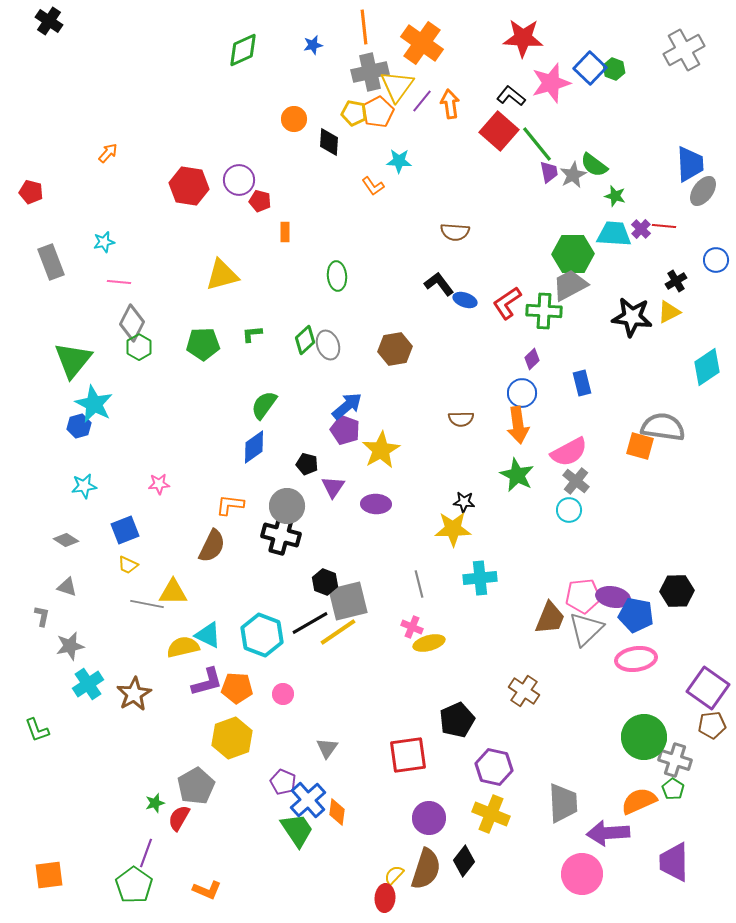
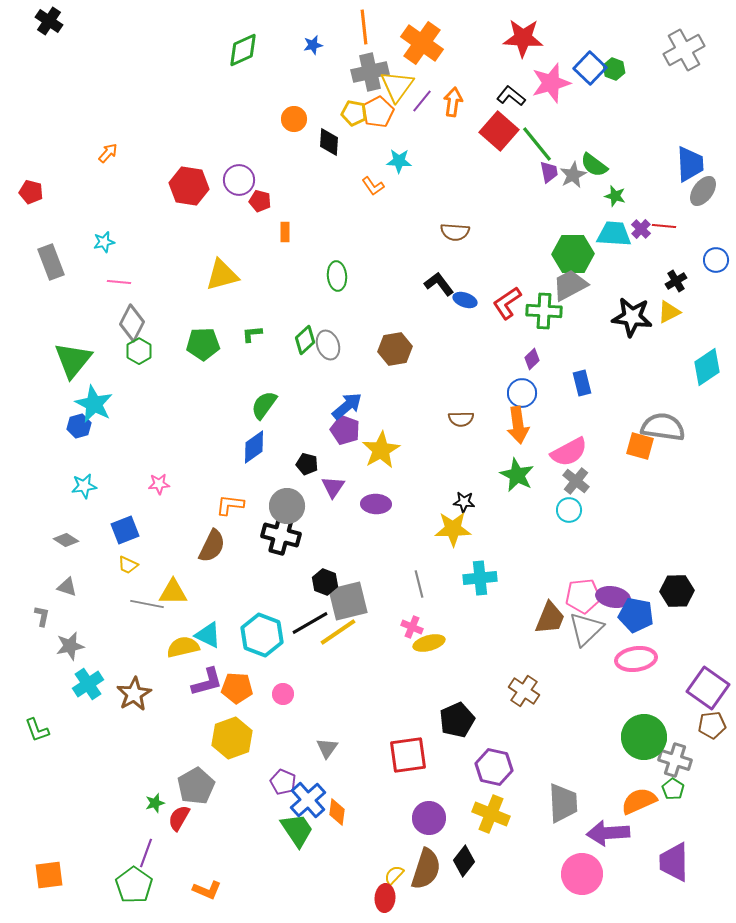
orange arrow at (450, 104): moved 3 px right, 2 px up; rotated 16 degrees clockwise
green hexagon at (139, 347): moved 4 px down
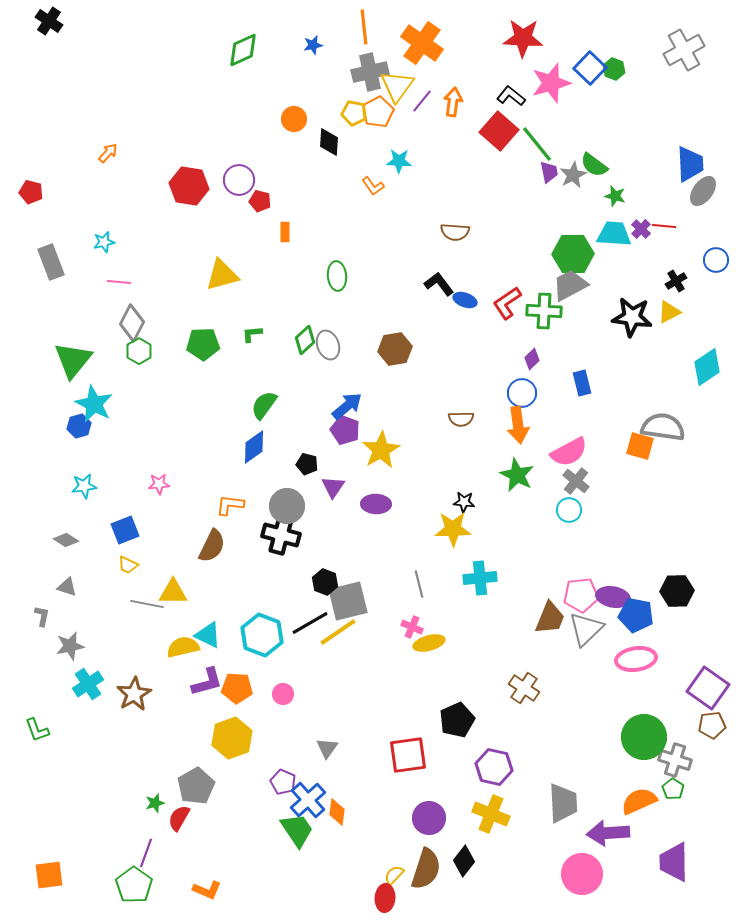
pink pentagon at (583, 596): moved 2 px left, 1 px up
brown cross at (524, 691): moved 3 px up
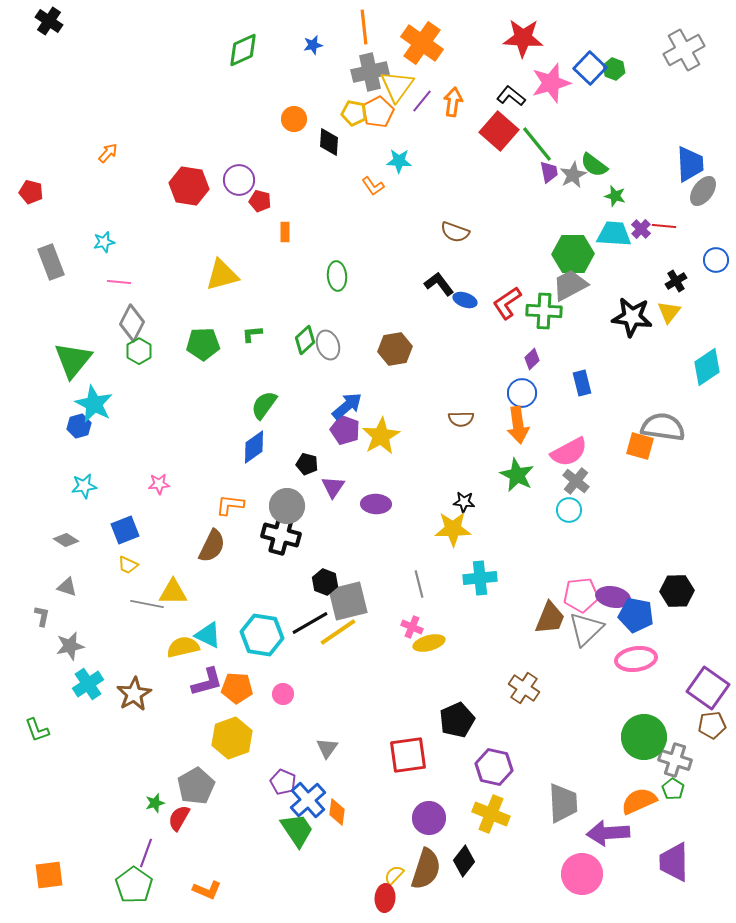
brown semicircle at (455, 232): rotated 16 degrees clockwise
yellow triangle at (669, 312): rotated 25 degrees counterclockwise
yellow star at (381, 450): moved 14 px up
cyan hexagon at (262, 635): rotated 12 degrees counterclockwise
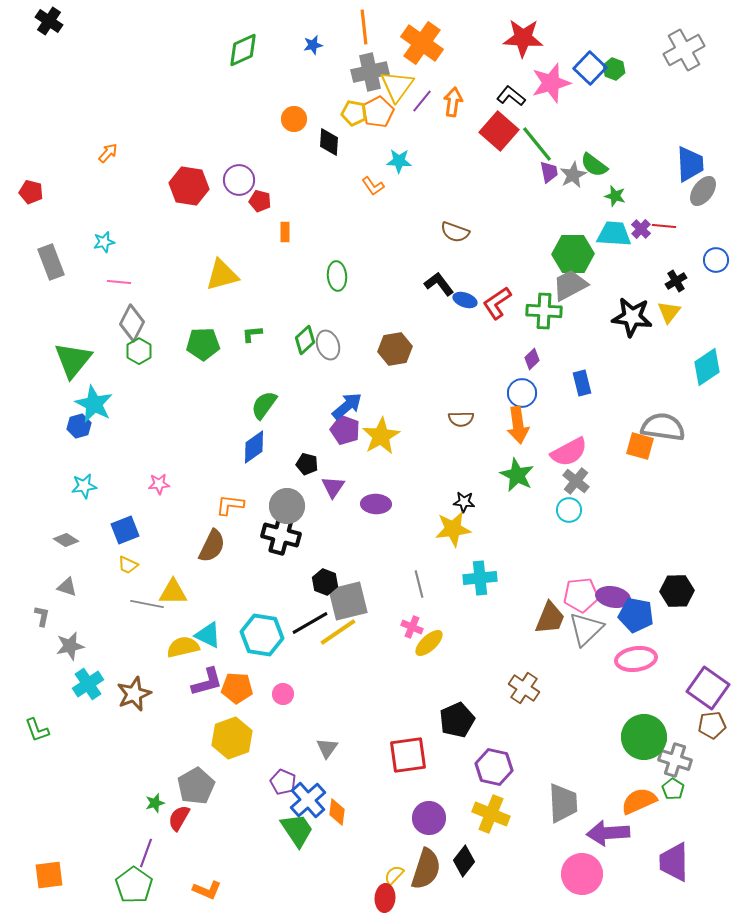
red L-shape at (507, 303): moved 10 px left
yellow star at (453, 529): rotated 6 degrees counterclockwise
yellow ellipse at (429, 643): rotated 28 degrees counterclockwise
brown star at (134, 694): rotated 8 degrees clockwise
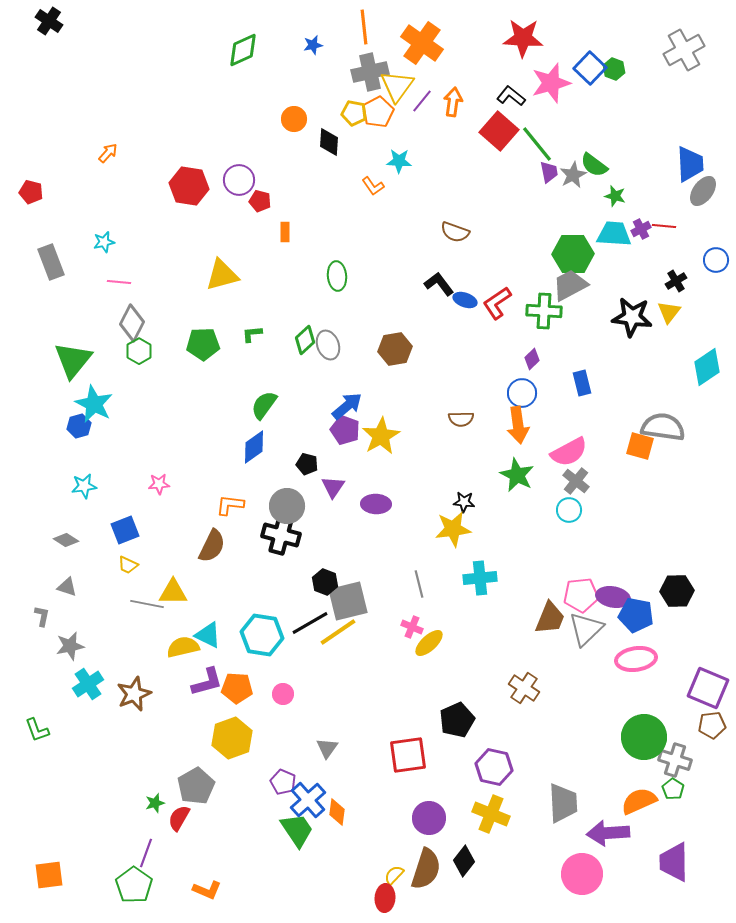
purple cross at (641, 229): rotated 18 degrees clockwise
purple square at (708, 688): rotated 12 degrees counterclockwise
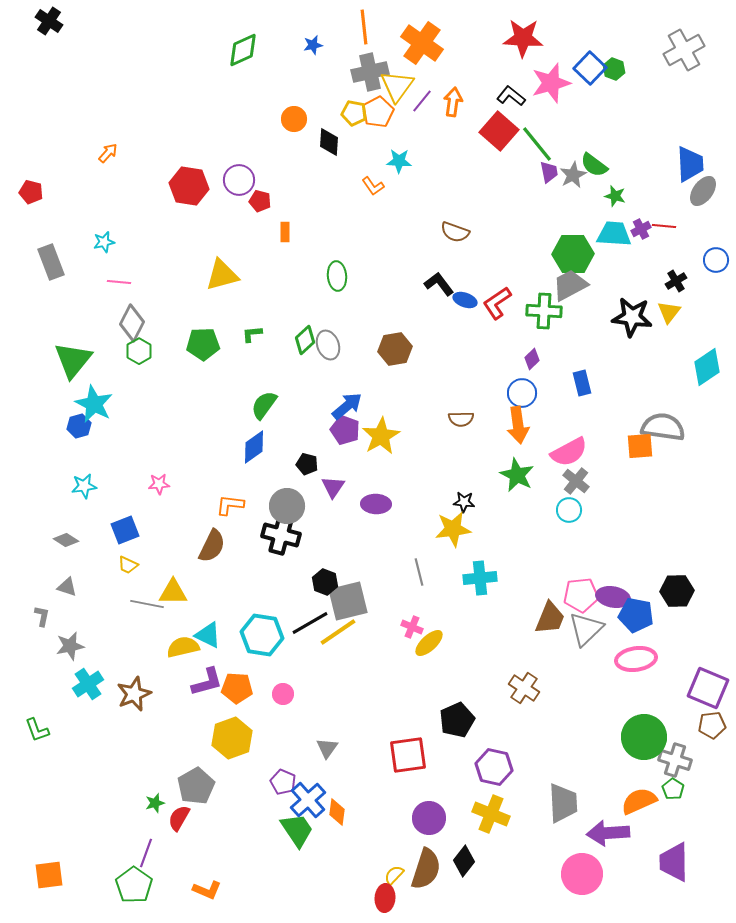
orange square at (640, 446): rotated 20 degrees counterclockwise
gray line at (419, 584): moved 12 px up
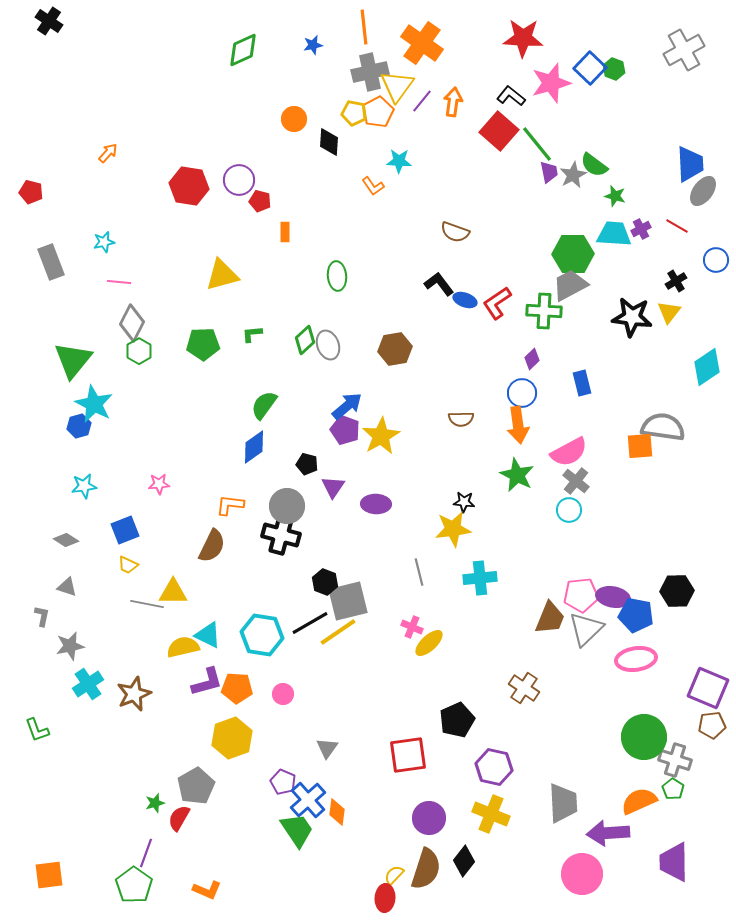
red line at (664, 226): moved 13 px right; rotated 25 degrees clockwise
